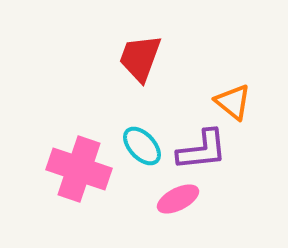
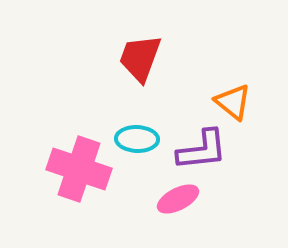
cyan ellipse: moved 5 px left, 7 px up; rotated 45 degrees counterclockwise
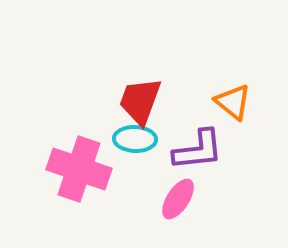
red trapezoid: moved 43 px down
cyan ellipse: moved 2 px left
purple L-shape: moved 4 px left
pink ellipse: rotated 30 degrees counterclockwise
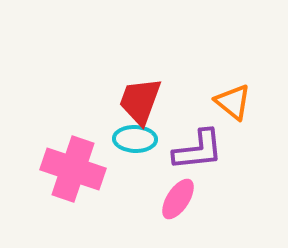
pink cross: moved 6 px left
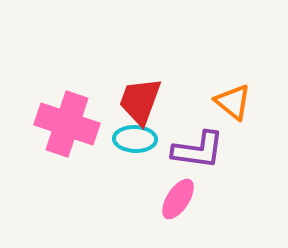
purple L-shape: rotated 14 degrees clockwise
pink cross: moved 6 px left, 45 px up
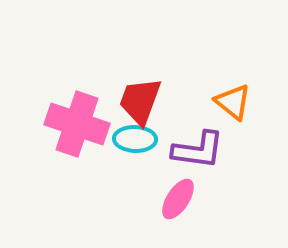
pink cross: moved 10 px right
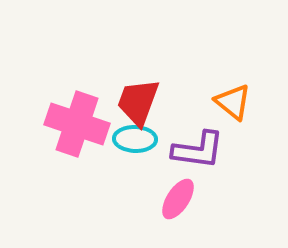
red trapezoid: moved 2 px left, 1 px down
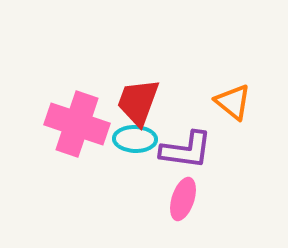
purple L-shape: moved 12 px left
pink ellipse: moved 5 px right; rotated 15 degrees counterclockwise
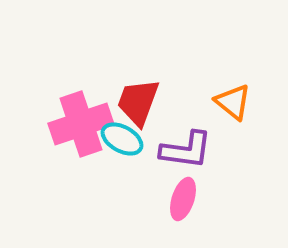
pink cross: moved 4 px right; rotated 38 degrees counterclockwise
cyan ellipse: moved 13 px left; rotated 27 degrees clockwise
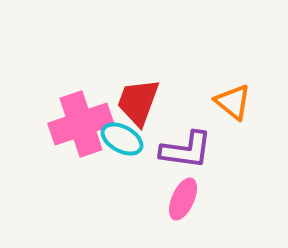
pink ellipse: rotated 6 degrees clockwise
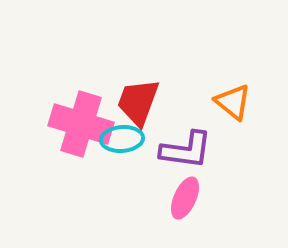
pink cross: rotated 36 degrees clockwise
cyan ellipse: rotated 33 degrees counterclockwise
pink ellipse: moved 2 px right, 1 px up
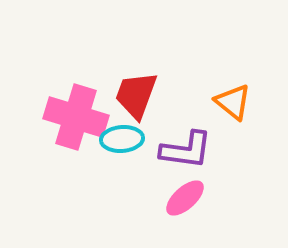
red trapezoid: moved 2 px left, 7 px up
pink cross: moved 5 px left, 7 px up
pink ellipse: rotated 24 degrees clockwise
